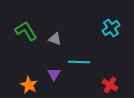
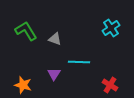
orange star: moved 6 px left; rotated 12 degrees counterclockwise
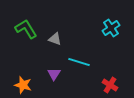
green L-shape: moved 2 px up
cyan line: rotated 15 degrees clockwise
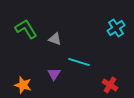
cyan cross: moved 5 px right
